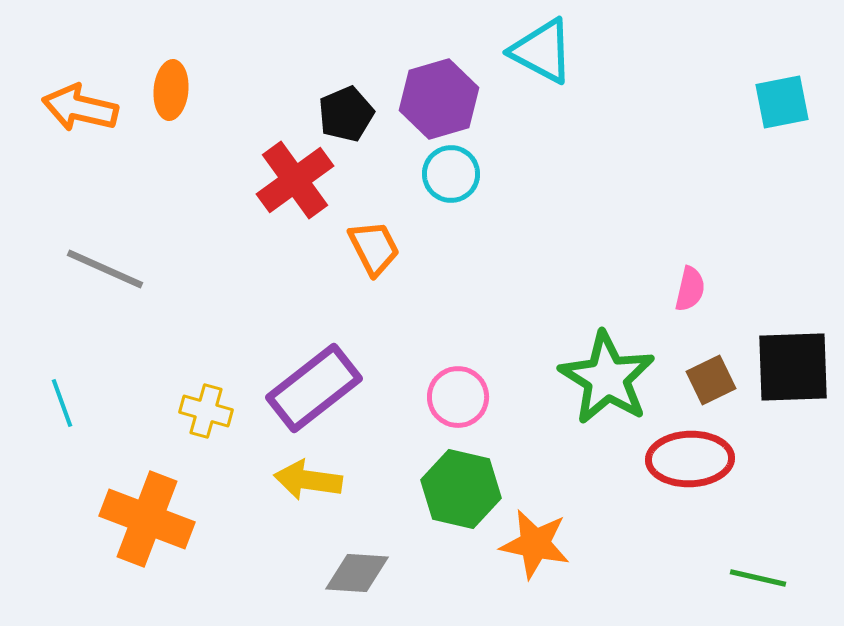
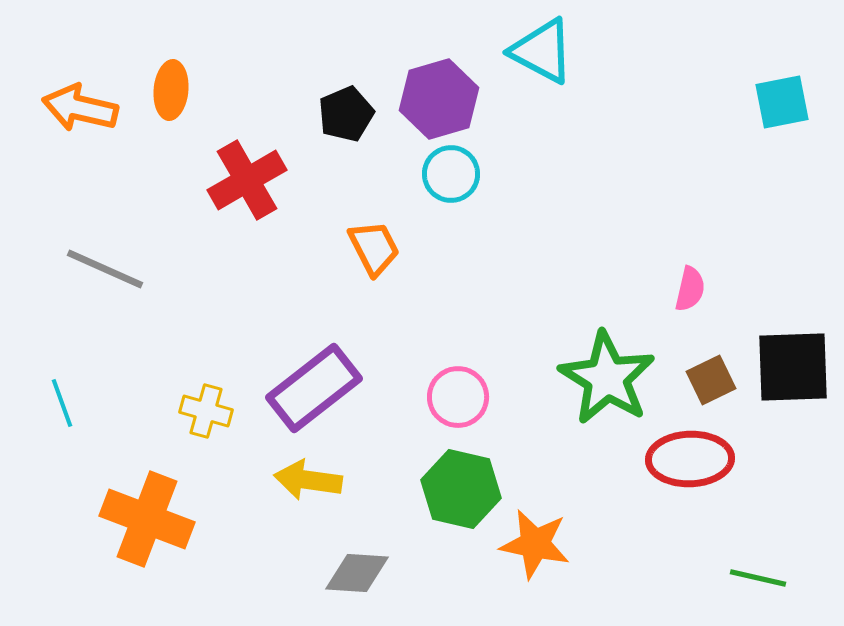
red cross: moved 48 px left; rotated 6 degrees clockwise
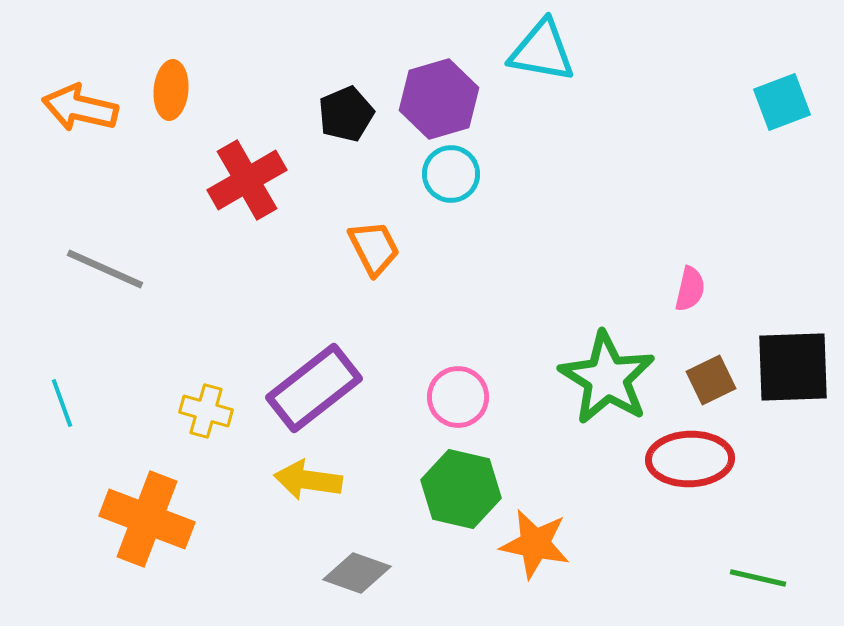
cyan triangle: rotated 18 degrees counterclockwise
cyan square: rotated 10 degrees counterclockwise
gray diamond: rotated 16 degrees clockwise
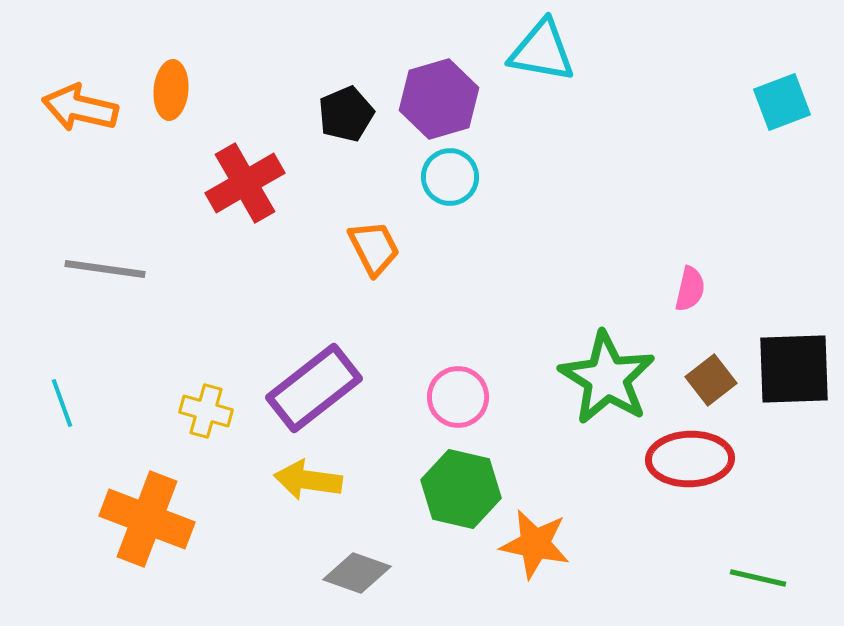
cyan circle: moved 1 px left, 3 px down
red cross: moved 2 px left, 3 px down
gray line: rotated 16 degrees counterclockwise
black square: moved 1 px right, 2 px down
brown square: rotated 12 degrees counterclockwise
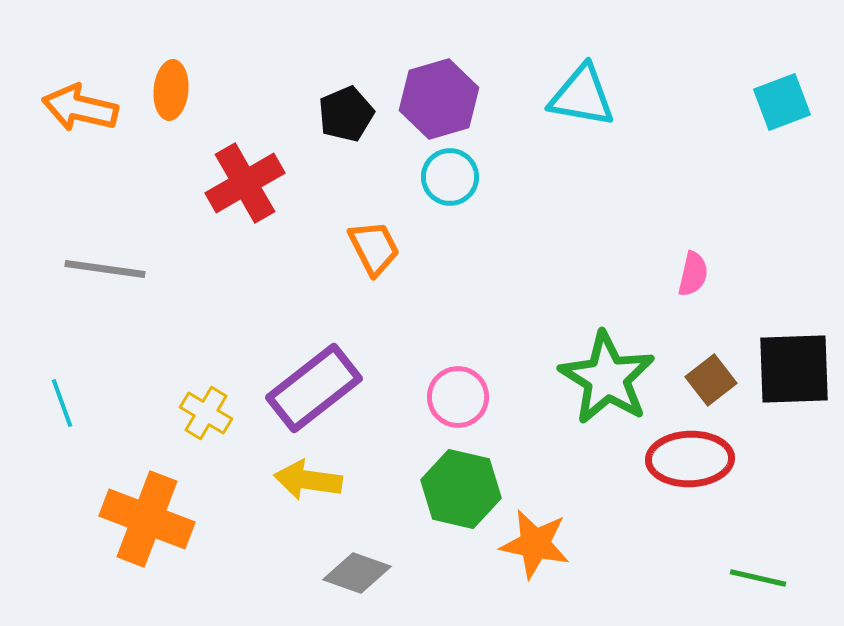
cyan triangle: moved 40 px right, 45 px down
pink semicircle: moved 3 px right, 15 px up
yellow cross: moved 2 px down; rotated 15 degrees clockwise
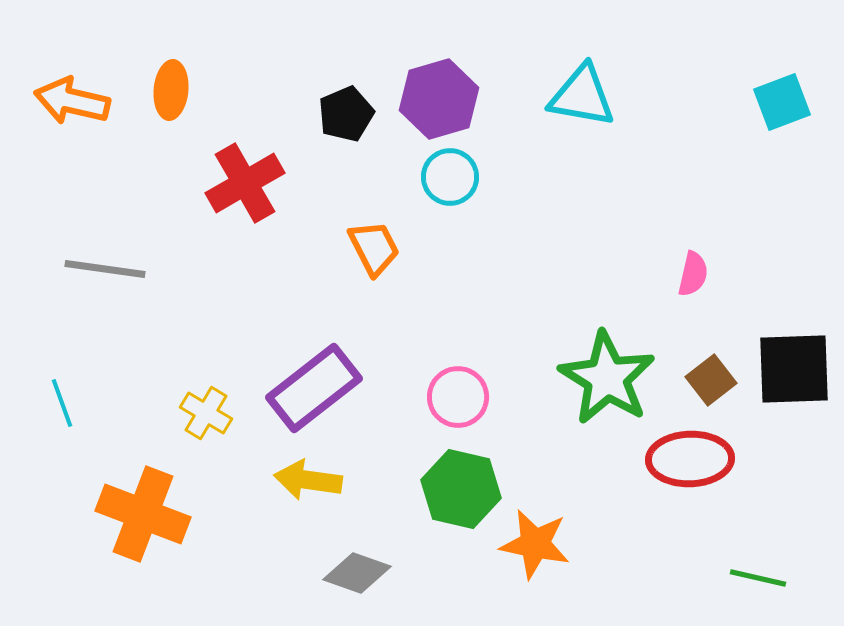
orange arrow: moved 8 px left, 7 px up
orange cross: moved 4 px left, 5 px up
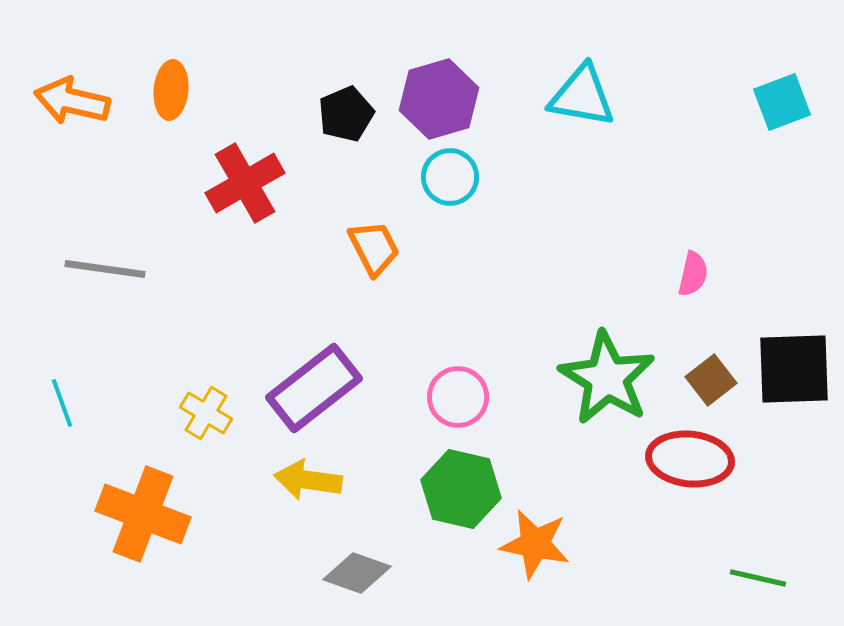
red ellipse: rotated 8 degrees clockwise
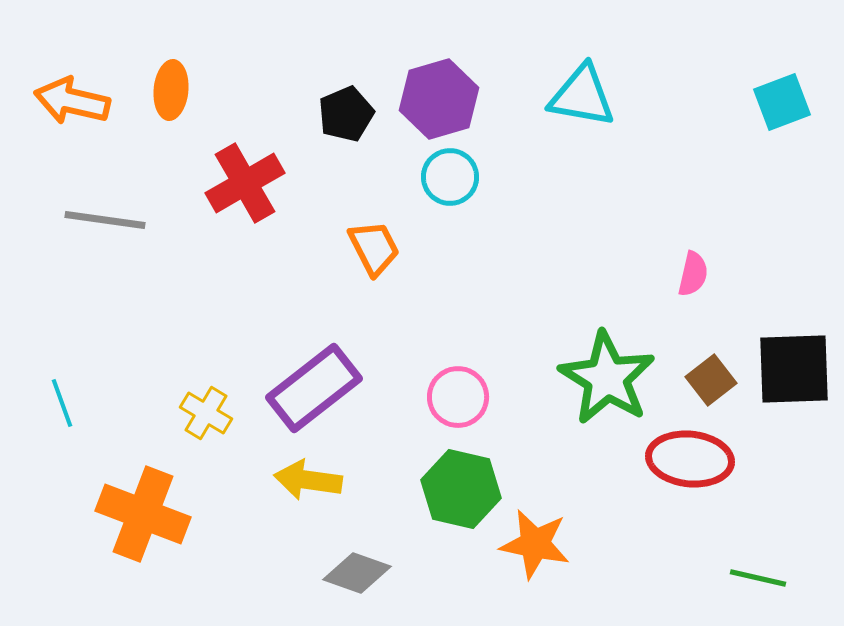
gray line: moved 49 px up
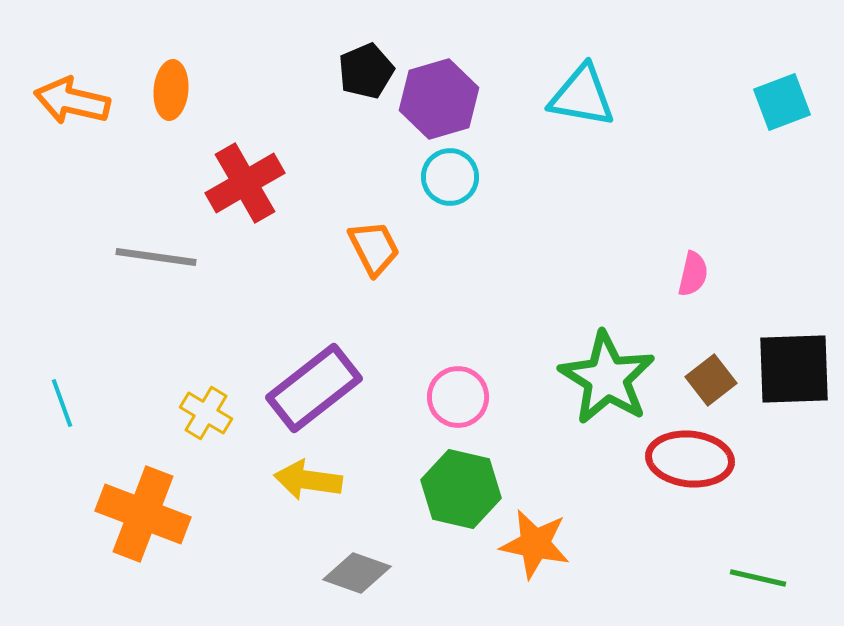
black pentagon: moved 20 px right, 43 px up
gray line: moved 51 px right, 37 px down
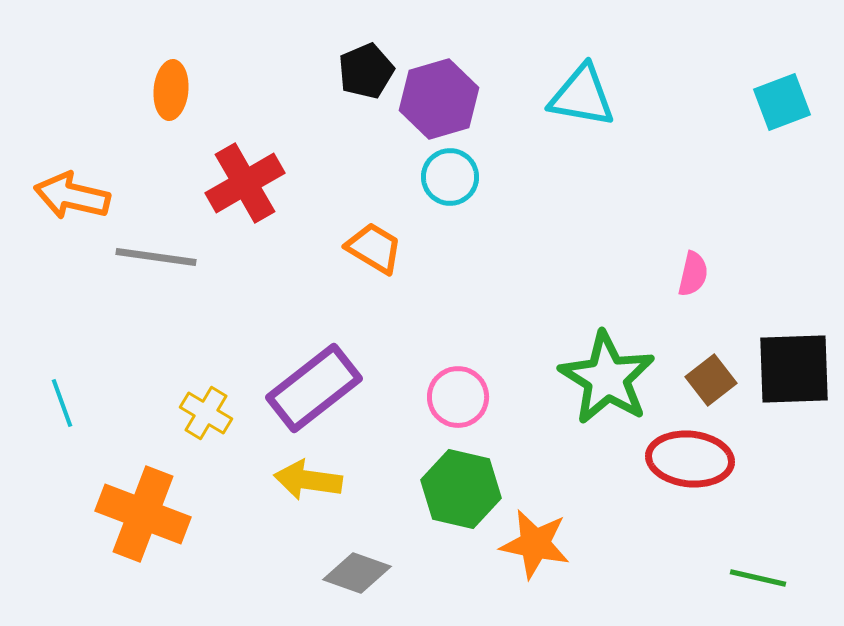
orange arrow: moved 95 px down
orange trapezoid: rotated 32 degrees counterclockwise
